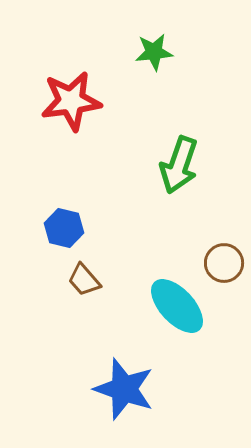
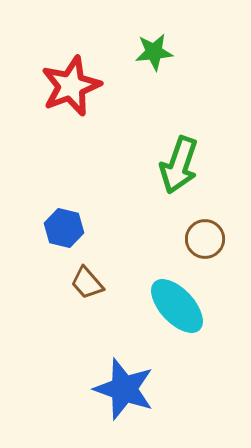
red star: moved 15 px up; rotated 14 degrees counterclockwise
brown circle: moved 19 px left, 24 px up
brown trapezoid: moved 3 px right, 3 px down
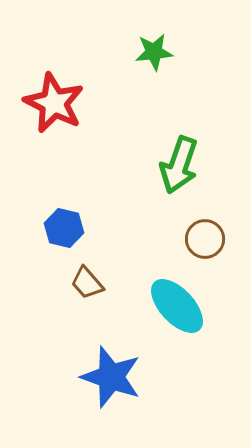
red star: moved 17 px left, 17 px down; rotated 24 degrees counterclockwise
blue star: moved 13 px left, 12 px up
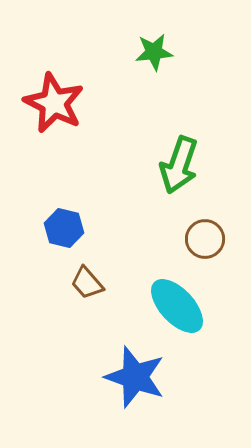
blue star: moved 24 px right
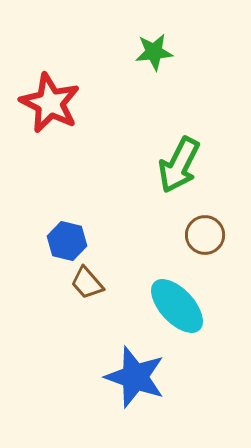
red star: moved 4 px left
green arrow: rotated 8 degrees clockwise
blue hexagon: moved 3 px right, 13 px down
brown circle: moved 4 px up
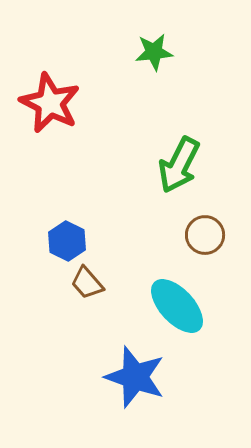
blue hexagon: rotated 12 degrees clockwise
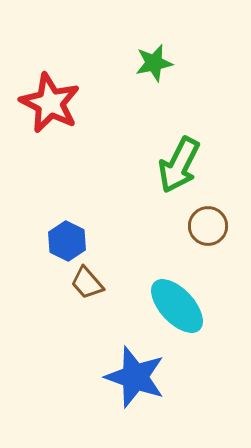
green star: moved 11 px down; rotated 6 degrees counterclockwise
brown circle: moved 3 px right, 9 px up
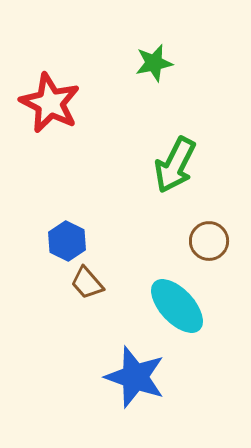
green arrow: moved 4 px left
brown circle: moved 1 px right, 15 px down
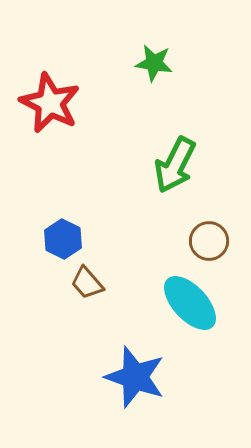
green star: rotated 21 degrees clockwise
blue hexagon: moved 4 px left, 2 px up
cyan ellipse: moved 13 px right, 3 px up
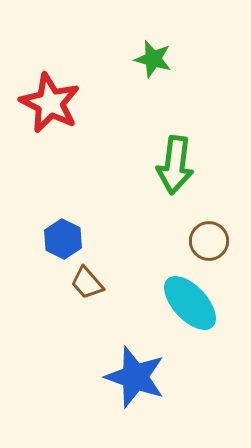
green star: moved 1 px left, 4 px up; rotated 6 degrees clockwise
green arrow: rotated 20 degrees counterclockwise
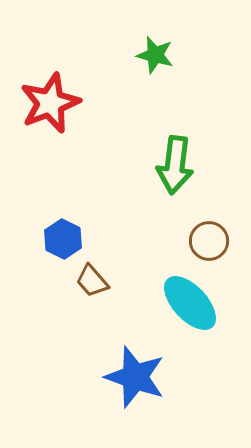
green star: moved 2 px right, 4 px up
red star: rotated 24 degrees clockwise
brown trapezoid: moved 5 px right, 2 px up
